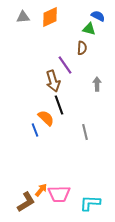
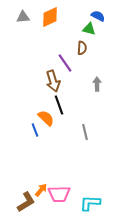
purple line: moved 2 px up
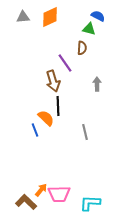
black line: moved 1 px left, 1 px down; rotated 18 degrees clockwise
brown L-shape: rotated 105 degrees counterclockwise
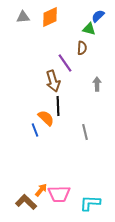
blue semicircle: rotated 72 degrees counterclockwise
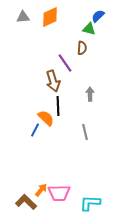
gray arrow: moved 7 px left, 10 px down
blue line: rotated 48 degrees clockwise
pink trapezoid: moved 1 px up
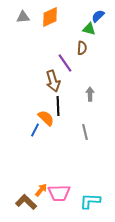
cyan L-shape: moved 2 px up
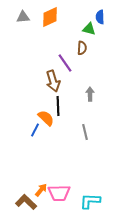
blue semicircle: moved 2 px right, 1 px down; rotated 48 degrees counterclockwise
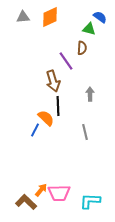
blue semicircle: rotated 128 degrees clockwise
purple line: moved 1 px right, 2 px up
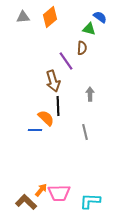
orange diamond: rotated 15 degrees counterclockwise
blue line: rotated 64 degrees clockwise
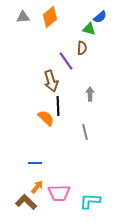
blue semicircle: rotated 104 degrees clockwise
brown arrow: moved 2 px left
blue line: moved 33 px down
orange arrow: moved 4 px left, 3 px up
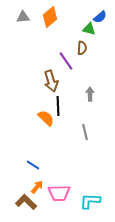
blue line: moved 2 px left, 2 px down; rotated 32 degrees clockwise
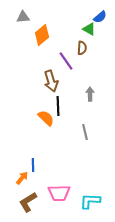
orange diamond: moved 8 px left, 18 px down
green triangle: rotated 16 degrees clockwise
blue line: rotated 56 degrees clockwise
orange arrow: moved 15 px left, 9 px up
brown L-shape: moved 2 px right; rotated 75 degrees counterclockwise
